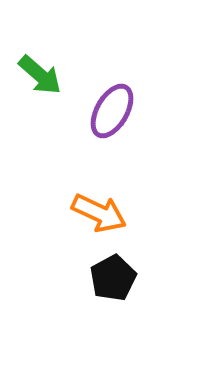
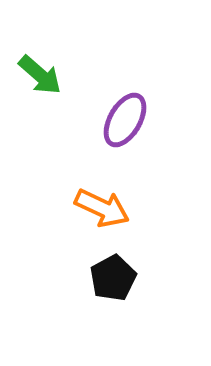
purple ellipse: moved 13 px right, 9 px down
orange arrow: moved 3 px right, 5 px up
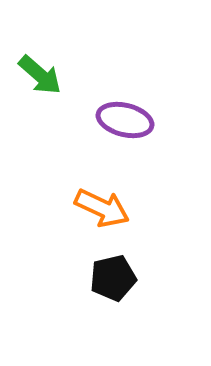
purple ellipse: rotated 74 degrees clockwise
black pentagon: rotated 15 degrees clockwise
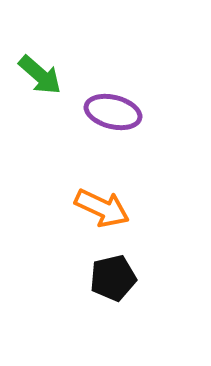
purple ellipse: moved 12 px left, 8 px up
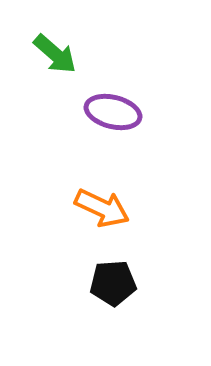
green arrow: moved 15 px right, 21 px up
black pentagon: moved 5 px down; rotated 9 degrees clockwise
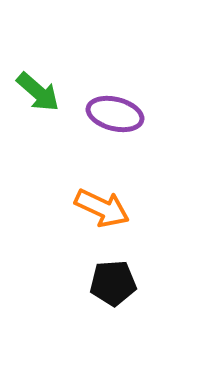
green arrow: moved 17 px left, 38 px down
purple ellipse: moved 2 px right, 2 px down
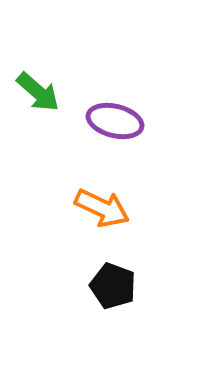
purple ellipse: moved 7 px down
black pentagon: moved 3 px down; rotated 24 degrees clockwise
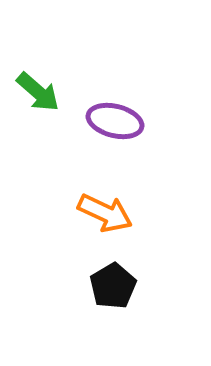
orange arrow: moved 3 px right, 5 px down
black pentagon: rotated 21 degrees clockwise
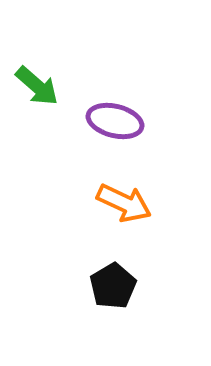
green arrow: moved 1 px left, 6 px up
orange arrow: moved 19 px right, 10 px up
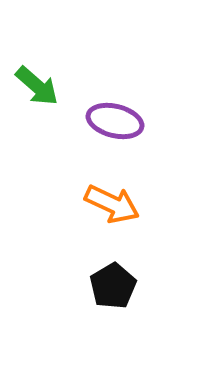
orange arrow: moved 12 px left, 1 px down
